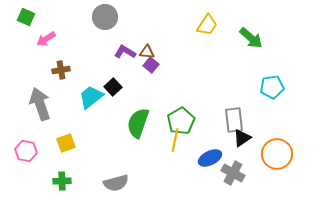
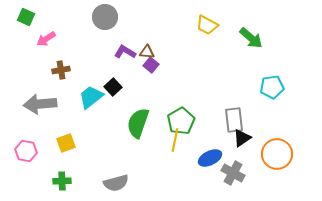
yellow trapezoid: rotated 85 degrees clockwise
gray arrow: rotated 76 degrees counterclockwise
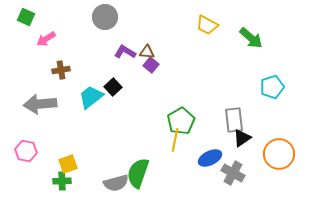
cyan pentagon: rotated 10 degrees counterclockwise
green semicircle: moved 50 px down
yellow square: moved 2 px right, 21 px down
orange circle: moved 2 px right
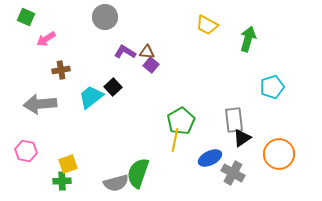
green arrow: moved 3 px left, 1 px down; rotated 115 degrees counterclockwise
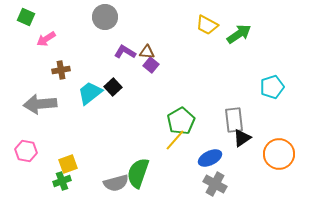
green arrow: moved 9 px left, 5 px up; rotated 40 degrees clockwise
cyan trapezoid: moved 1 px left, 4 px up
yellow line: rotated 30 degrees clockwise
gray cross: moved 18 px left, 11 px down
green cross: rotated 18 degrees counterclockwise
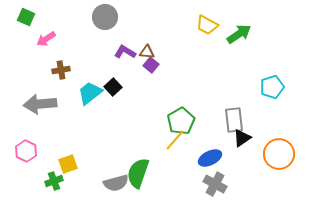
pink hexagon: rotated 15 degrees clockwise
green cross: moved 8 px left
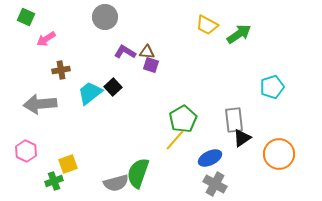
purple square: rotated 21 degrees counterclockwise
green pentagon: moved 2 px right, 2 px up
